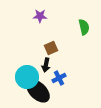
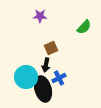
green semicircle: rotated 56 degrees clockwise
cyan circle: moved 1 px left
black ellipse: moved 5 px right, 2 px up; rotated 30 degrees clockwise
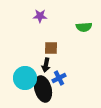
green semicircle: rotated 42 degrees clockwise
brown square: rotated 24 degrees clockwise
cyan circle: moved 1 px left, 1 px down
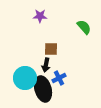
green semicircle: rotated 126 degrees counterclockwise
brown square: moved 1 px down
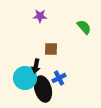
black arrow: moved 10 px left, 1 px down
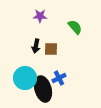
green semicircle: moved 9 px left
black arrow: moved 20 px up
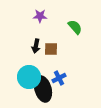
cyan circle: moved 4 px right, 1 px up
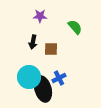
black arrow: moved 3 px left, 4 px up
